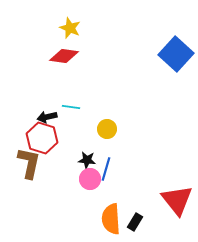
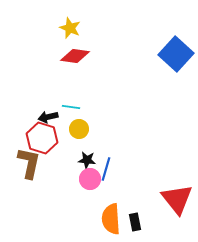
red diamond: moved 11 px right
black arrow: moved 1 px right
yellow circle: moved 28 px left
red triangle: moved 1 px up
black rectangle: rotated 42 degrees counterclockwise
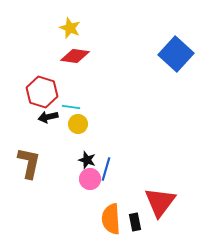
yellow circle: moved 1 px left, 5 px up
red hexagon: moved 46 px up
black star: rotated 12 degrees clockwise
red triangle: moved 17 px left, 3 px down; rotated 16 degrees clockwise
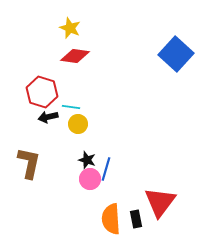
black rectangle: moved 1 px right, 3 px up
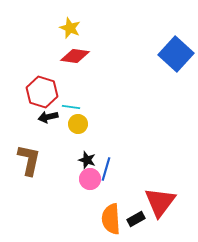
brown L-shape: moved 3 px up
black rectangle: rotated 72 degrees clockwise
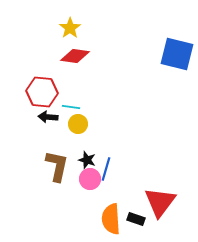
yellow star: rotated 15 degrees clockwise
blue square: moved 1 px right; rotated 28 degrees counterclockwise
red hexagon: rotated 12 degrees counterclockwise
black arrow: rotated 18 degrees clockwise
brown L-shape: moved 28 px right, 6 px down
black rectangle: rotated 48 degrees clockwise
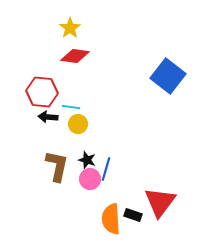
blue square: moved 9 px left, 22 px down; rotated 24 degrees clockwise
black rectangle: moved 3 px left, 4 px up
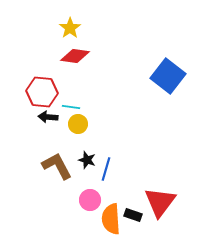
brown L-shape: rotated 40 degrees counterclockwise
pink circle: moved 21 px down
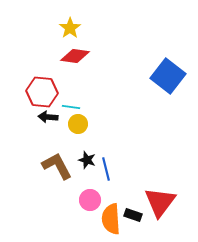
blue line: rotated 30 degrees counterclockwise
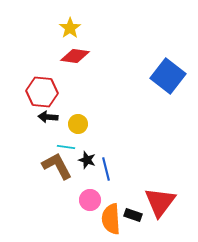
cyan line: moved 5 px left, 40 px down
